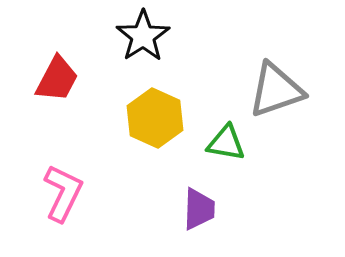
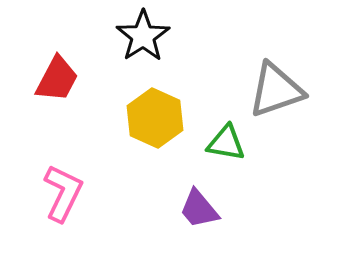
purple trapezoid: rotated 138 degrees clockwise
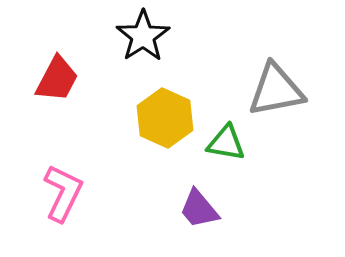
gray triangle: rotated 8 degrees clockwise
yellow hexagon: moved 10 px right
